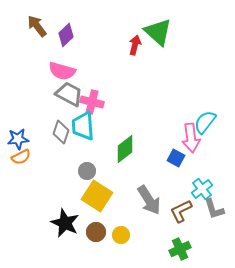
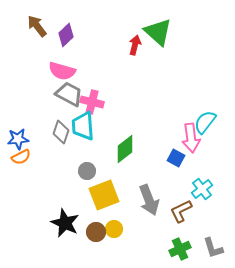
yellow square: moved 7 px right, 1 px up; rotated 36 degrees clockwise
gray arrow: rotated 12 degrees clockwise
gray L-shape: moved 1 px left, 39 px down
yellow circle: moved 7 px left, 6 px up
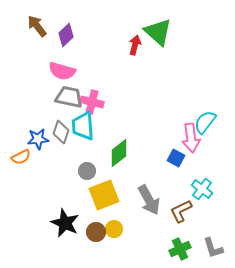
gray trapezoid: moved 3 px down; rotated 16 degrees counterclockwise
blue star: moved 20 px right
green diamond: moved 6 px left, 4 px down
cyan cross: rotated 15 degrees counterclockwise
gray arrow: rotated 8 degrees counterclockwise
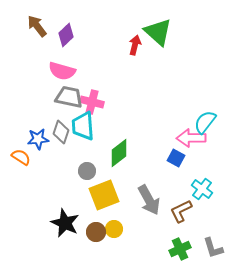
pink arrow: rotated 96 degrees clockwise
orange semicircle: rotated 120 degrees counterclockwise
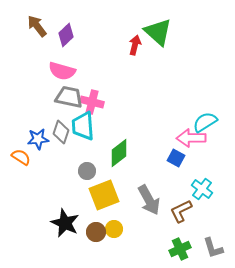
cyan semicircle: rotated 20 degrees clockwise
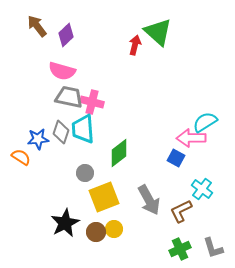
cyan trapezoid: moved 3 px down
gray circle: moved 2 px left, 2 px down
yellow square: moved 2 px down
black star: rotated 20 degrees clockwise
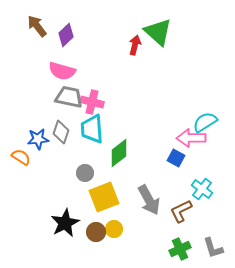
cyan trapezoid: moved 9 px right
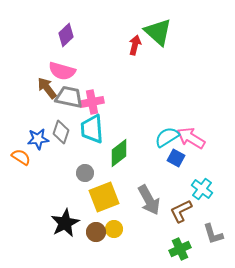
brown arrow: moved 10 px right, 62 px down
pink cross: rotated 25 degrees counterclockwise
cyan semicircle: moved 38 px left, 15 px down
pink arrow: rotated 32 degrees clockwise
gray L-shape: moved 14 px up
